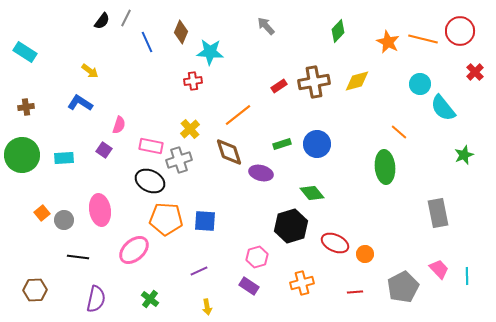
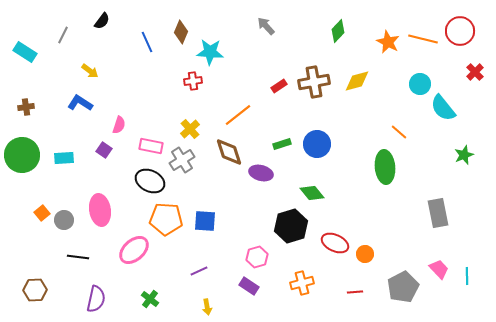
gray line at (126, 18): moved 63 px left, 17 px down
gray cross at (179, 160): moved 3 px right; rotated 15 degrees counterclockwise
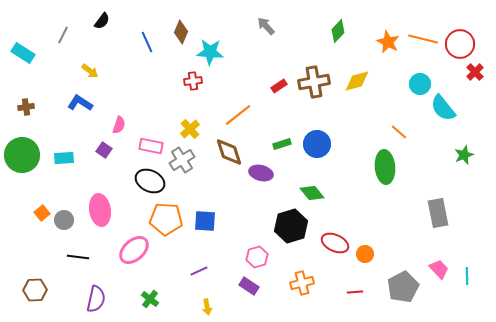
red circle at (460, 31): moved 13 px down
cyan rectangle at (25, 52): moved 2 px left, 1 px down
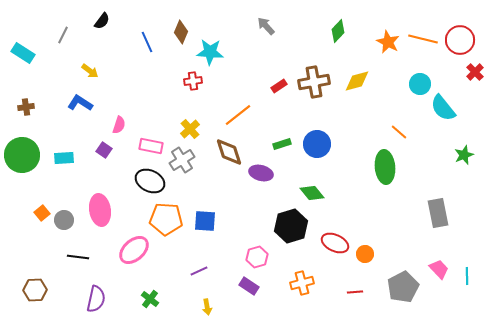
red circle at (460, 44): moved 4 px up
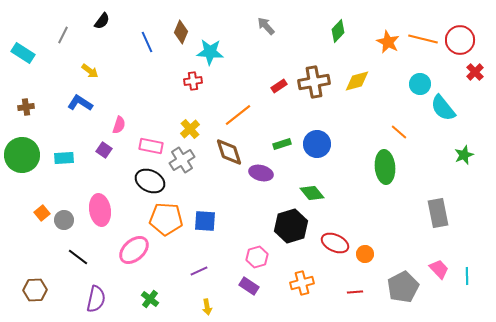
black line at (78, 257): rotated 30 degrees clockwise
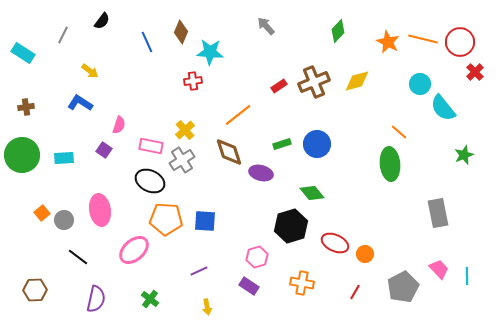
red circle at (460, 40): moved 2 px down
brown cross at (314, 82): rotated 12 degrees counterclockwise
yellow cross at (190, 129): moved 5 px left, 1 px down
green ellipse at (385, 167): moved 5 px right, 3 px up
orange cross at (302, 283): rotated 25 degrees clockwise
red line at (355, 292): rotated 56 degrees counterclockwise
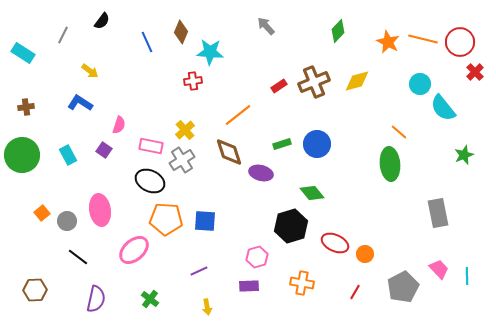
cyan rectangle at (64, 158): moved 4 px right, 3 px up; rotated 66 degrees clockwise
gray circle at (64, 220): moved 3 px right, 1 px down
purple rectangle at (249, 286): rotated 36 degrees counterclockwise
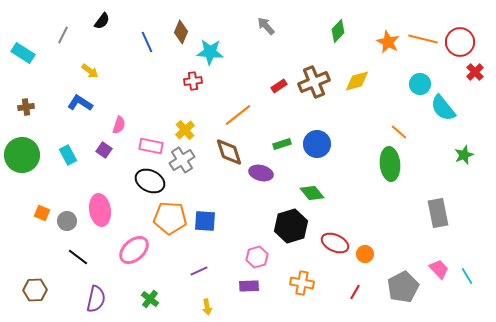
orange square at (42, 213): rotated 28 degrees counterclockwise
orange pentagon at (166, 219): moved 4 px right, 1 px up
cyan line at (467, 276): rotated 30 degrees counterclockwise
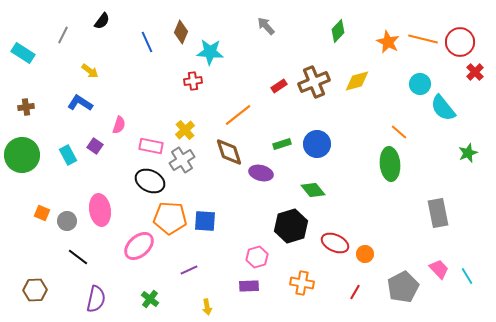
purple square at (104, 150): moved 9 px left, 4 px up
green star at (464, 155): moved 4 px right, 2 px up
green diamond at (312, 193): moved 1 px right, 3 px up
pink ellipse at (134, 250): moved 5 px right, 4 px up
purple line at (199, 271): moved 10 px left, 1 px up
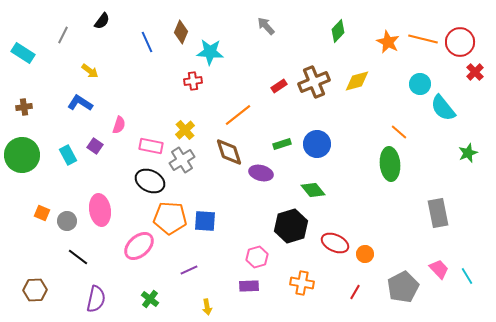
brown cross at (26, 107): moved 2 px left
